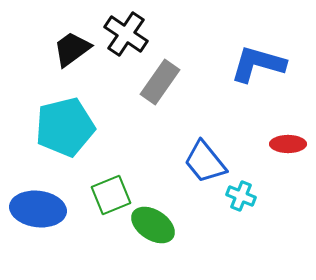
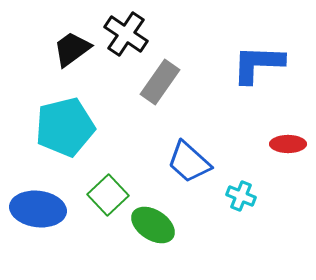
blue L-shape: rotated 14 degrees counterclockwise
blue trapezoid: moved 16 px left; rotated 9 degrees counterclockwise
green square: moved 3 px left; rotated 21 degrees counterclockwise
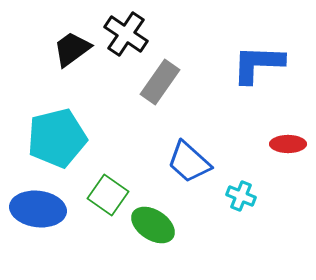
cyan pentagon: moved 8 px left, 11 px down
green square: rotated 12 degrees counterclockwise
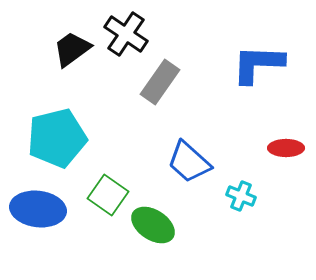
red ellipse: moved 2 px left, 4 px down
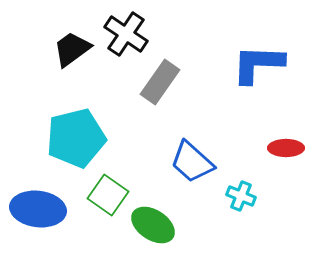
cyan pentagon: moved 19 px right
blue trapezoid: moved 3 px right
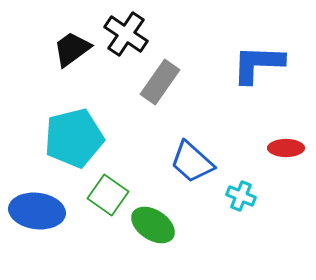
cyan pentagon: moved 2 px left
blue ellipse: moved 1 px left, 2 px down
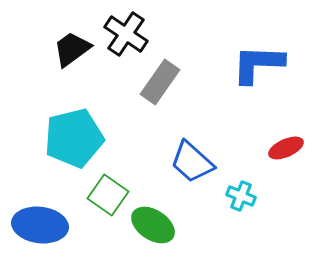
red ellipse: rotated 24 degrees counterclockwise
blue ellipse: moved 3 px right, 14 px down
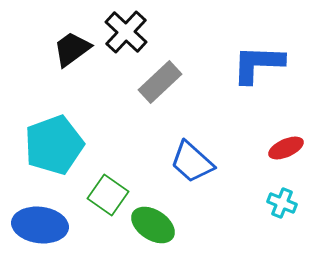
black cross: moved 2 px up; rotated 9 degrees clockwise
gray rectangle: rotated 12 degrees clockwise
cyan pentagon: moved 20 px left, 7 px down; rotated 6 degrees counterclockwise
cyan cross: moved 41 px right, 7 px down
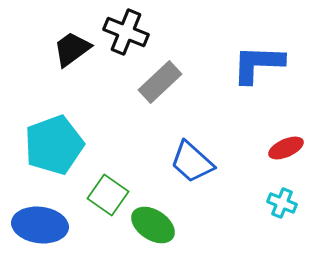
black cross: rotated 21 degrees counterclockwise
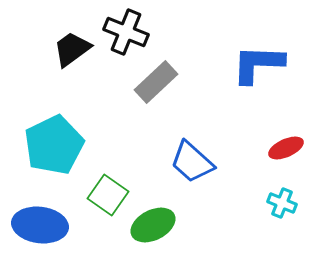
gray rectangle: moved 4 px left
cyan pentagon: rotated 6 degrees counterclockwise
green ellipse: rotated 60 degrees counterclockwise
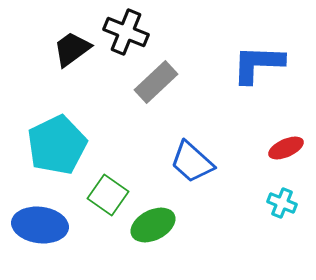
cyan pentagon: moved 3 px right
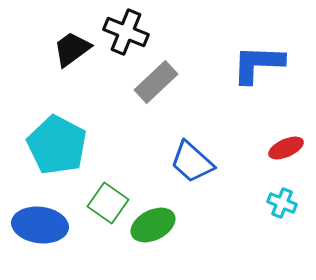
cyan pentagon: rotated 18 degrees counterclockwise
green square: moved 8 px down
